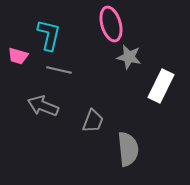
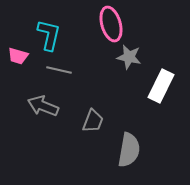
gray semicircle: moved 1 px right, 1 px down; rotated 16 degrees clockwise
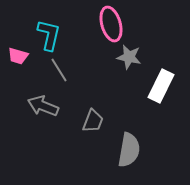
gray line: rotated 45 degrees clockwise
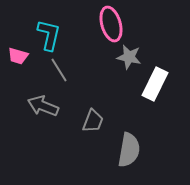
white rectangle: moved 6 px left, 2 px up
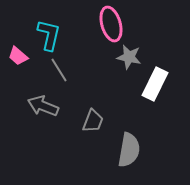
pink trapezoid: rotated 25 degrees clockwise
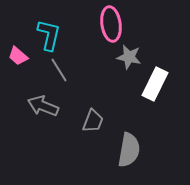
pink ellipse: rotated 8 degrees clockwise
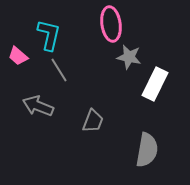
gray arrow: moved 5 px left
gray semicircle: moved 18 px right
